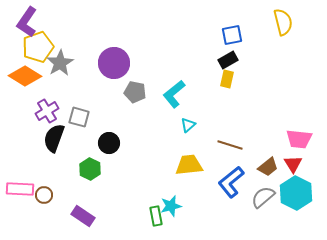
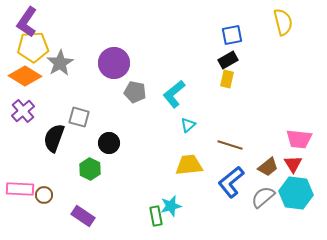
yellow pentagon: moved 5 px left; rotated 16 degrees clockwise
purple cross: moved 24 px left; rotated 10 degrees counterclockwise
cyan hexagon: rotated 20 degrees counterclockwise
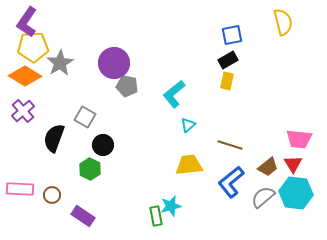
yellow rectangle: moved 2 px down
gray pentagon: moved 8 px left, 6 px up
gray square: moved 6 px right; rotated 15 degrees clockwise
black circle: moved 6 px left, 2 px down
brown circle: moved 8 px right
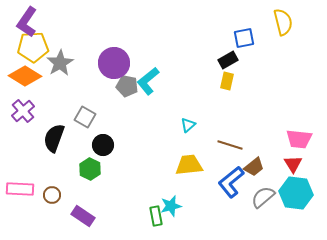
blue square: moved 12 px right, 3 px down
cyan L-shape: moved 26 px left, 13 px up
brown trapezoid: moved 14 px left
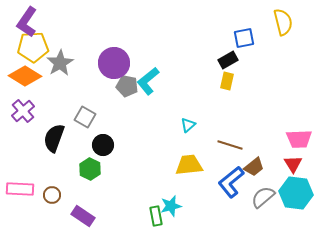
pink trapezoid: rotated 8 degrees counterclockwise
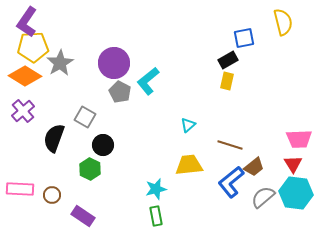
gray pentagon: moved 7 px left, 6 px down; rotated 15 degrees clockwise
cyan star: moved 15 px left, 17 px up
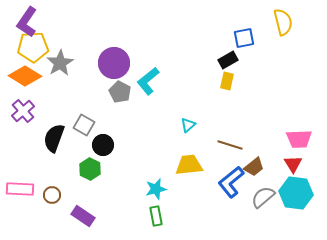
gray square: moved 1 px left, 8 px down
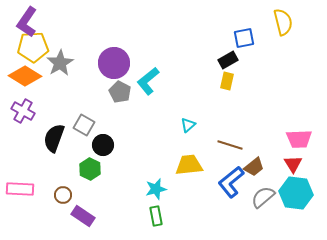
purple cross: rotated 20 degrees counterclockwise
brown circle: moved 11 px right
